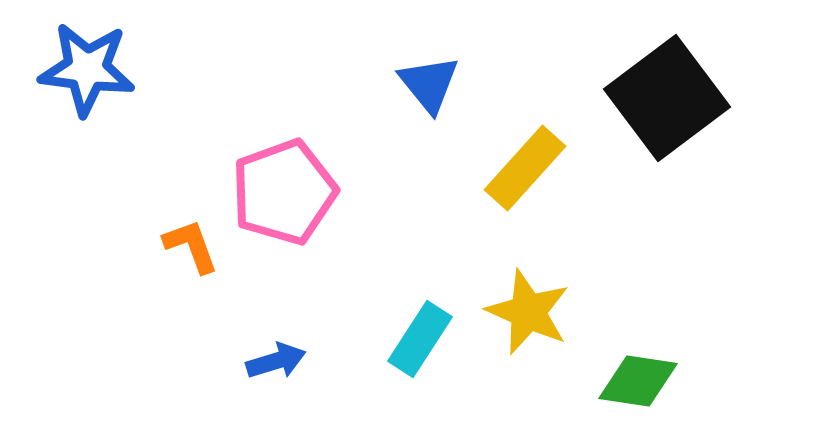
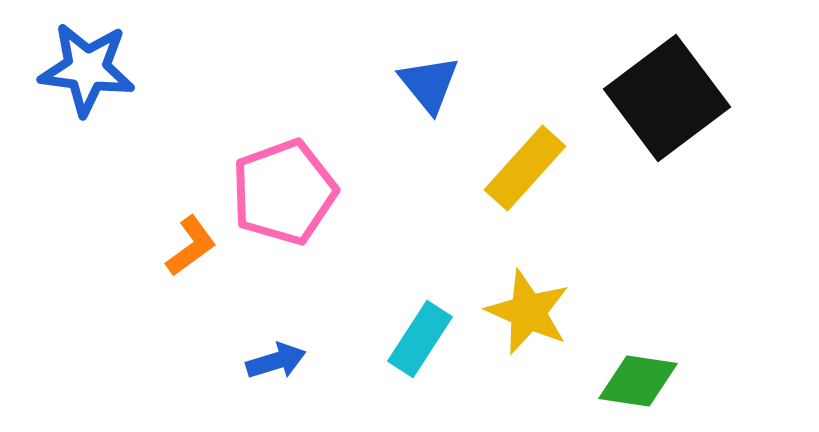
orange L-shape: rotated 74 degrees clockwise
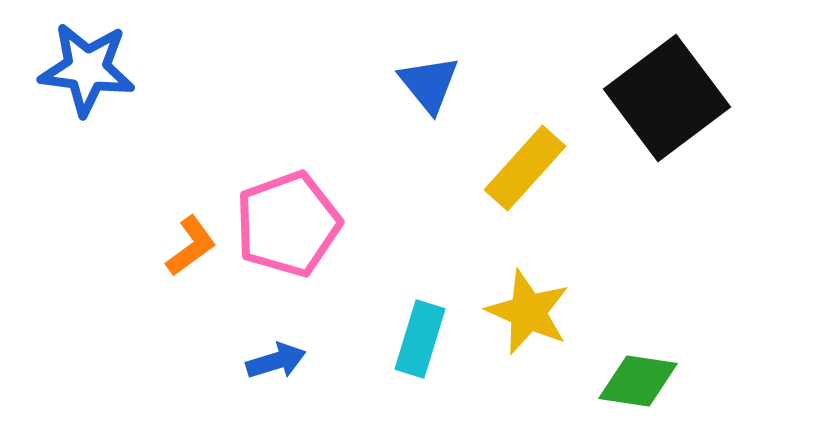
pink pentagon: moved 4 px right, 32 px down
cyan rectangle: rotated 16 degrees counterclockwise
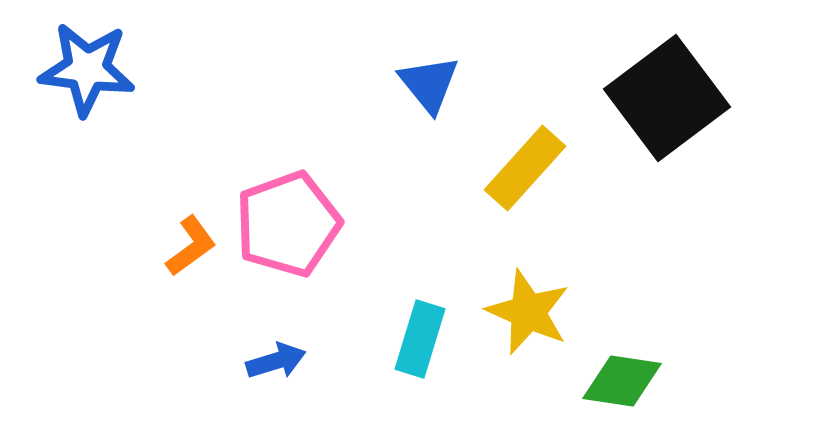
green diamond: moved 16 px left
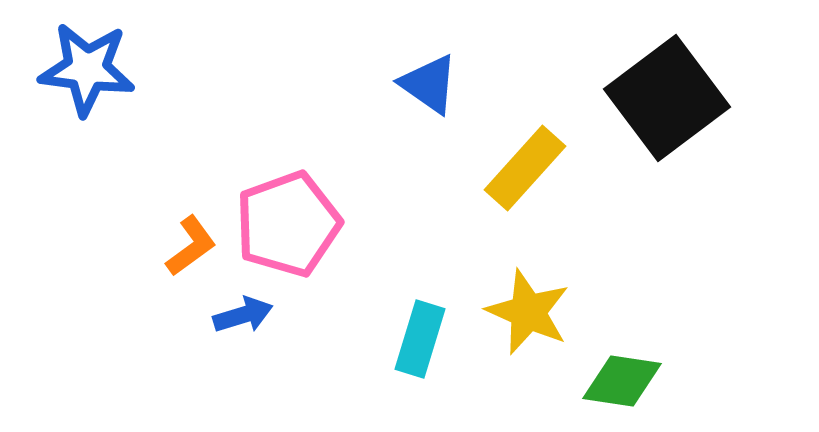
blue triangle: rotated 16 degrees counterclockwise
blue arrow: moved 33 px left, 46 px up
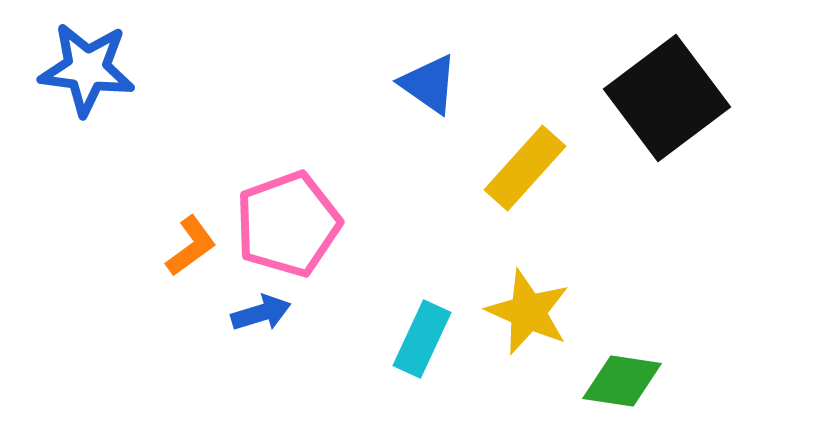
blue arrow: moved 18 px right, 2 px up
cyan rectangle: moved 2 px right; rotated 8 degrees clockwise
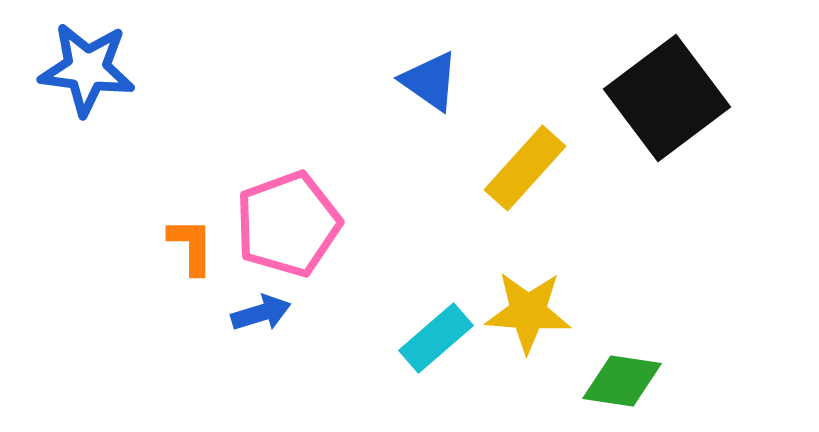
blue triangle: moved 1 px right, 3 px up
orange L-shape: rotated 54 degrees counterclockwise
yellow star: rotated 20 degrees counterclockwise
cyan rectangle: moved 14 px right, 1 px up; rotated 24 degrees clockwise
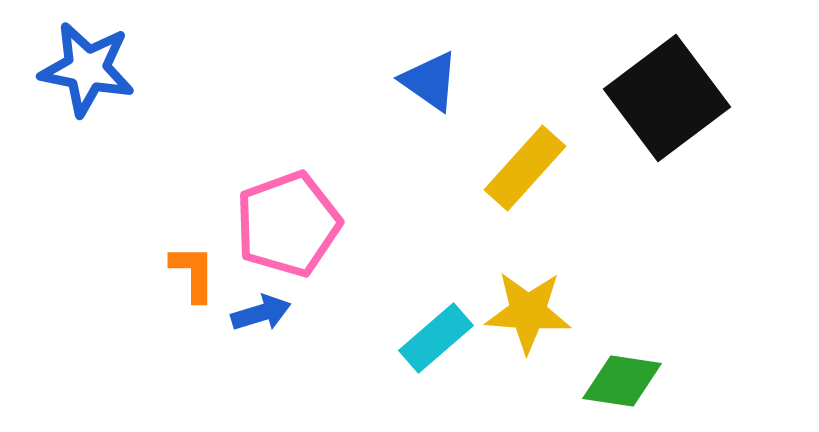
blue star: rotated 4 degrees clockwise
orange L-shape: moved 2 px right, 27 px down
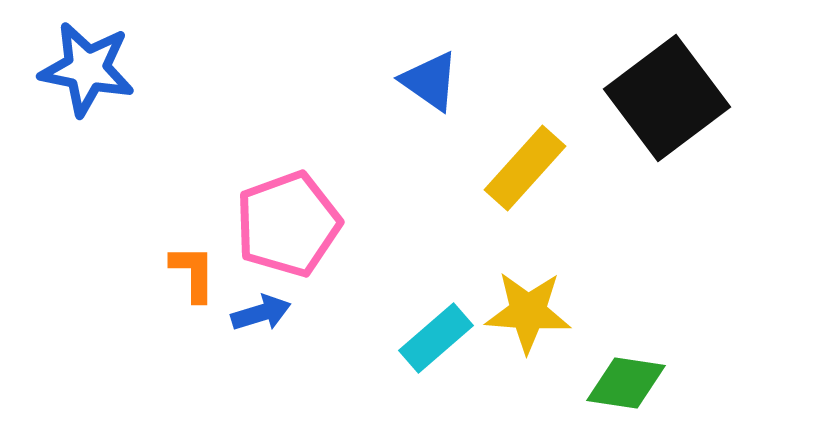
green diamond: moved 4 px right, 2 px down
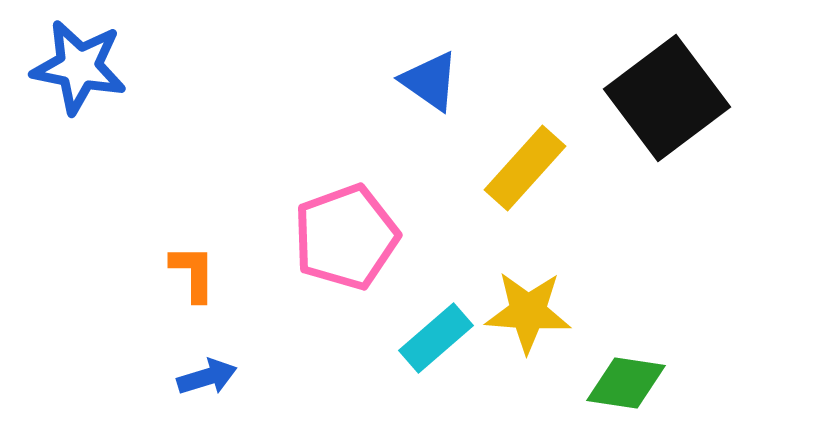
blue star: moved 8 px left, 2 px up
pink pentagon: moved 58 px right, 13 px down
blue arrow: moved 54 px left, 64 px down
